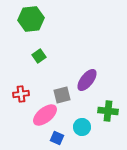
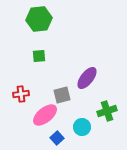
green hexagon: moved 8 px right
green square: rotated 32 degrees clockwise
purple ellipse: moved 2 px up
green cross: moved 1 px left; rotated 24 degrees counterclockwise
blue square: rotated 24 degrees clockwise
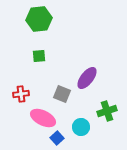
gray square: moved 1 px up; rotated 36 degrees clockwise
pink ellipse: moved 2 px left, 3 px down; rotated 65 degrees clockwise
cyan circle: moved 1 px left
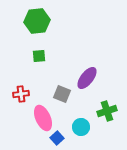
green hexagon: moved 2 px left, 2 px down
pink ellipse: rotated 40 degrees clockwise
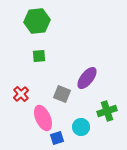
red cross: rotated 35 degrees counterclockwise
blue square: rotated 24 degrees clockwise
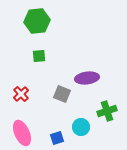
purple ellipse: rotated 45 degrees clockwise
pink ellipse: moved 21 px left, 15 px down
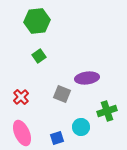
green square: rotated 32 degrees counterclockwise
red cross: moved 3 px down
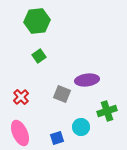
purple ellipse: moved 2 px down
pink ellipse: moved 2 px left
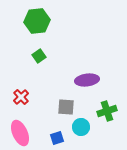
gray square: moved 4 px right, 13 px down; rotated 18 degrees counterclockwise
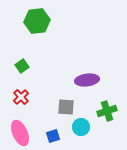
green square: moved 17 px left, 10 px down
blue square: moved 4 px left, 2 px up
